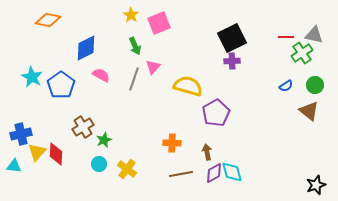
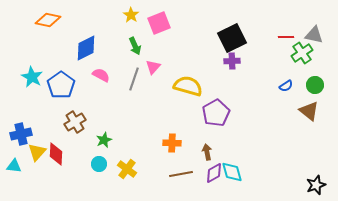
brown cross: moved 8 px left, 5 px up
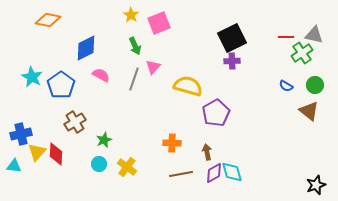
blue semicircle: rotated 64 degrees clockwise
yellow cross: moved 2 px up
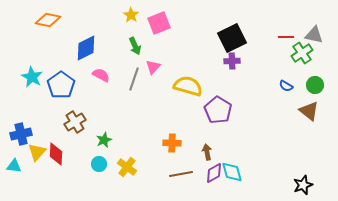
purple pentagon: moved 2 px right, 3 px up; rotated 12 degrees counterclockwise
black star: moved 13 px left
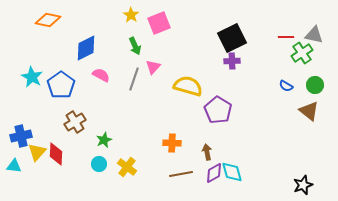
blue cross: moved 2 px down
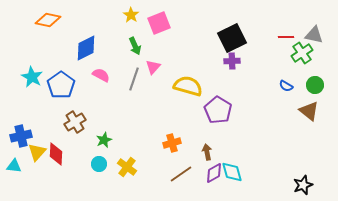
orange cross: rotated 18 degrees counterclockwise
brown line: rotated 25 degrees counterclockwise
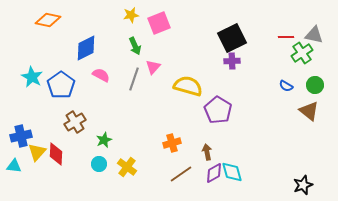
yellow star: rotated 28 degrees clockwise
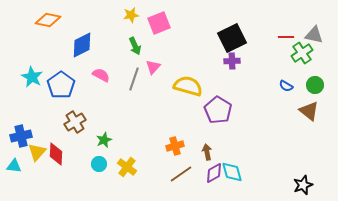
blue diamond: moved 4 px left, 3 px up
orange cross: moved 3 px right, 3 px down
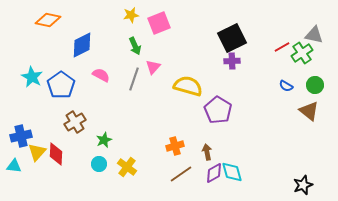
red line: moved 4 px left, 10 px down; rotated 28 degrees counterclockwise
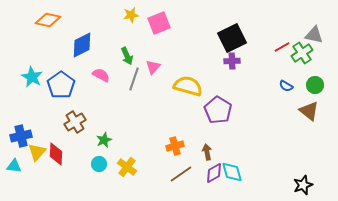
green arrow: moved 8 px left, 10 px down
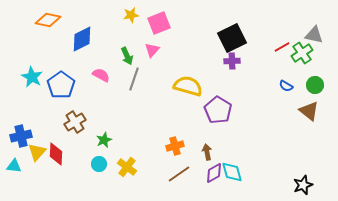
blue diamond: moved 6 px up
pink triangle: moved 1 px left, 17 px up
brown line: moved 2 px left
